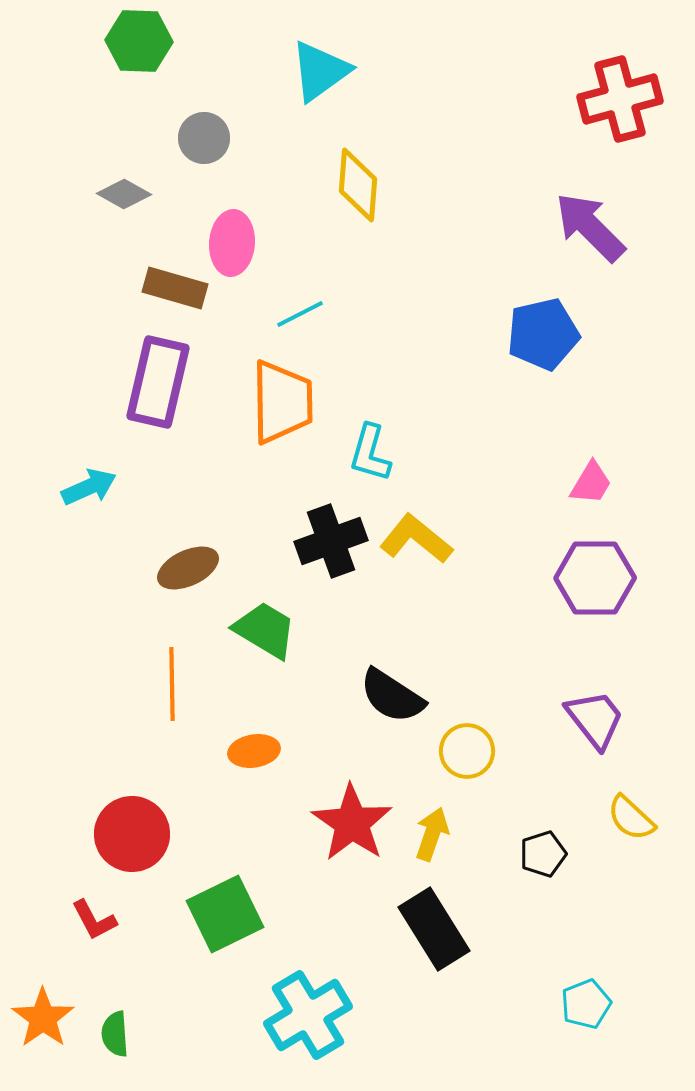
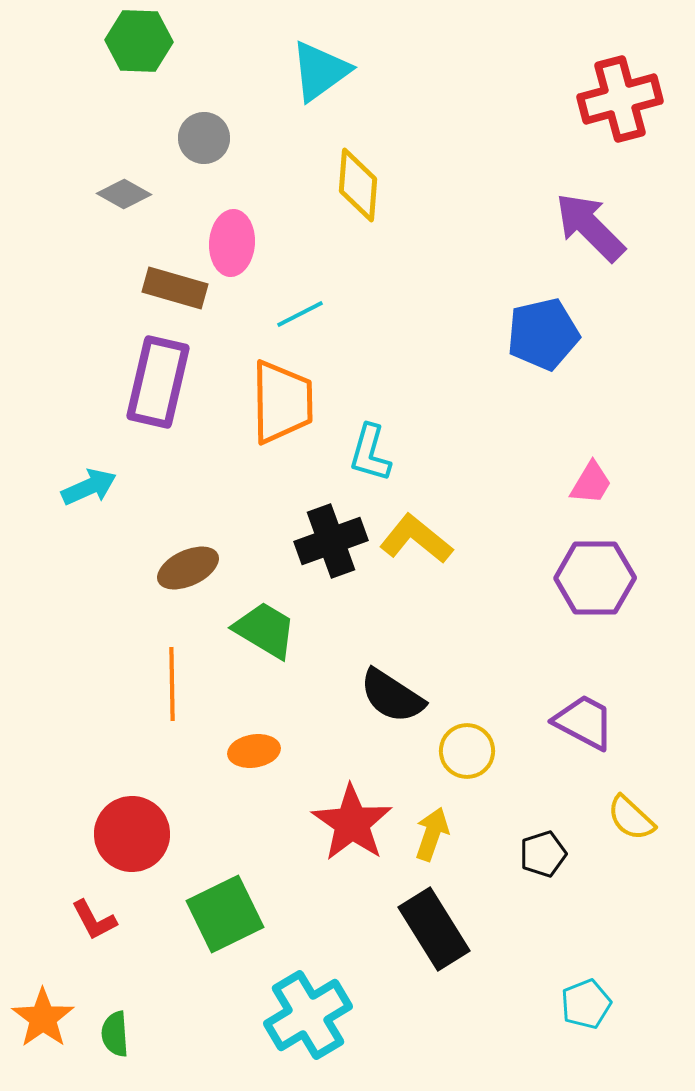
purple trapezoid: moved 11 px left, 3 px down; rotated 24 degrees counterclockwise
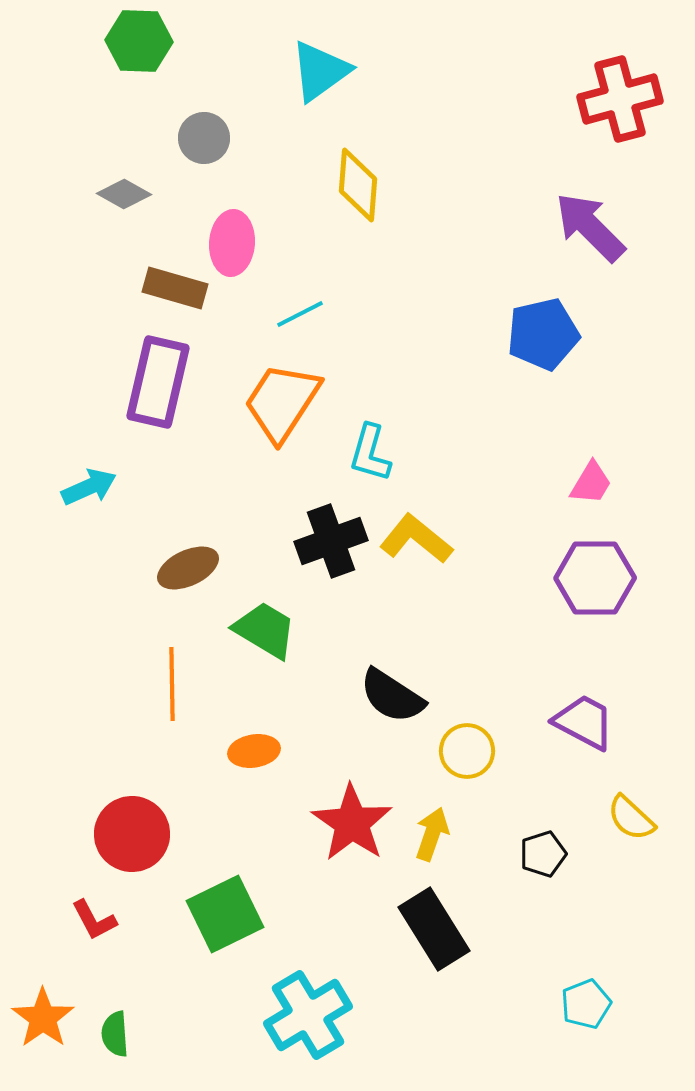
orange trapezoid: rotated 146 degrees counterclockwise
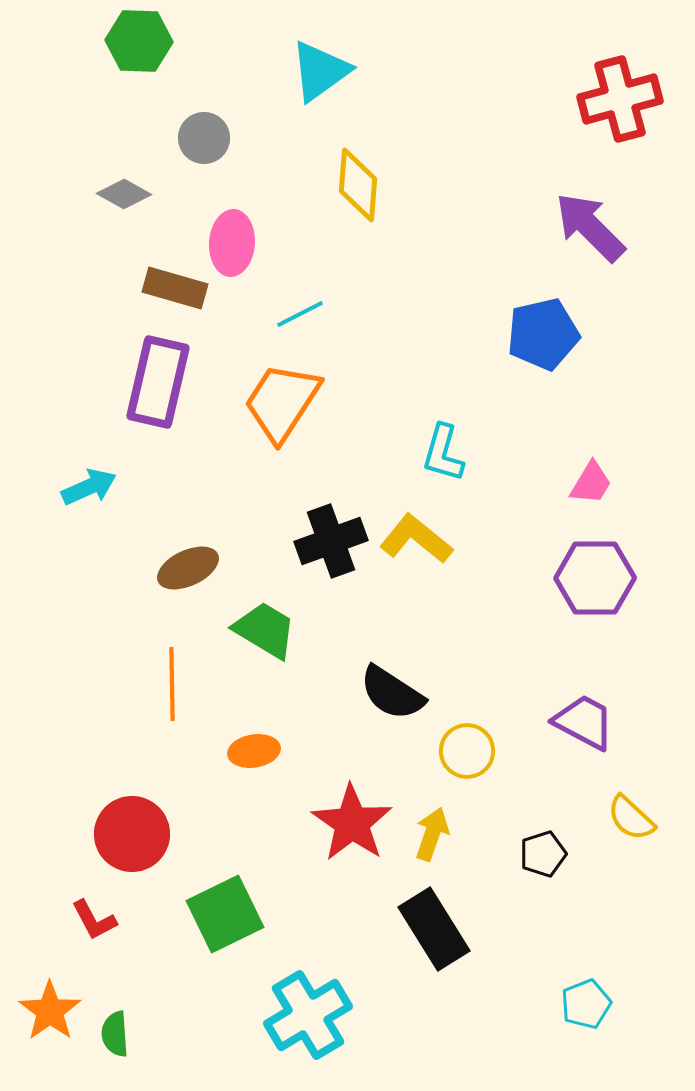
cyan L-shape: moved 73 px right
black semicircle: moved 3 px up
orange star: moved 7 px right, 7 px up
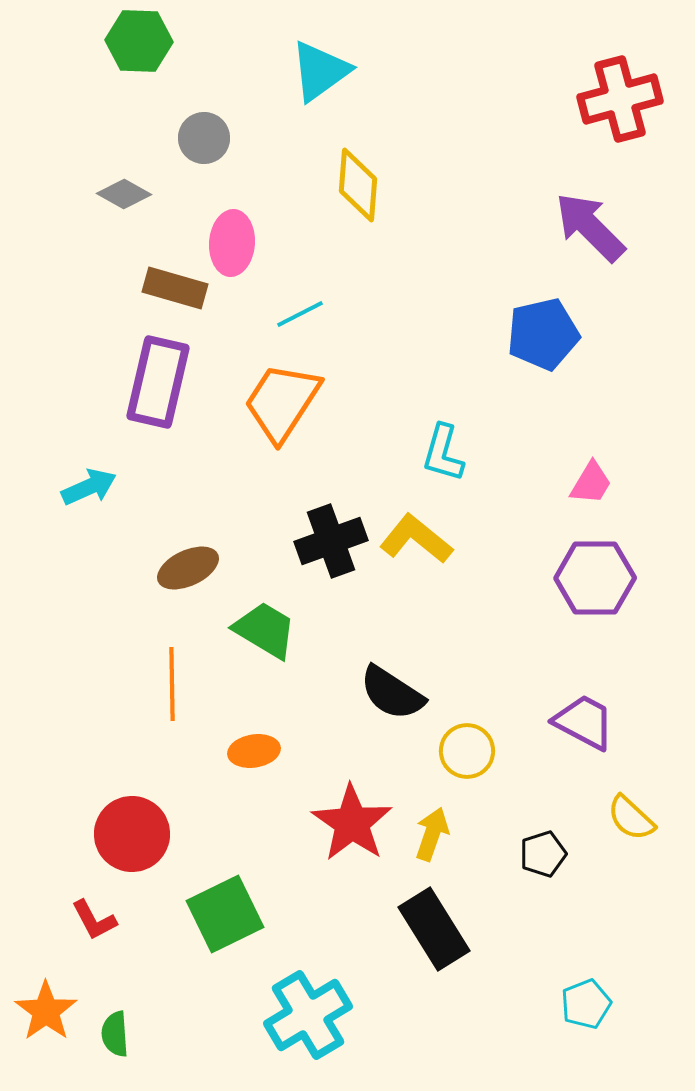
orange star: moved 4 px left
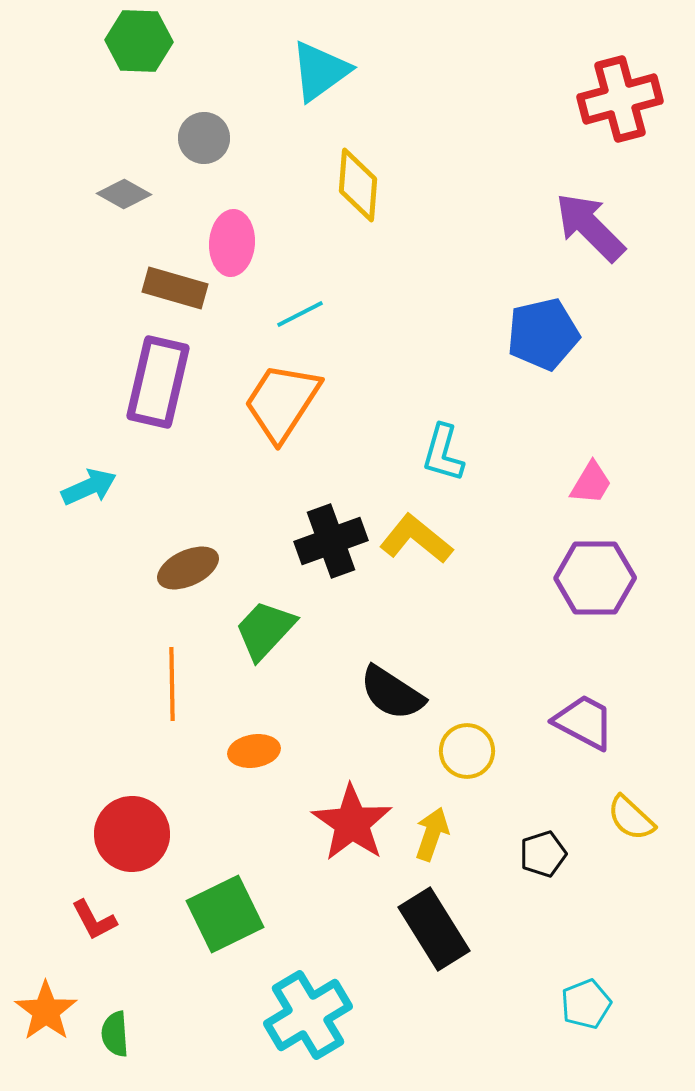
green trapezoid: rotated 78 degrees counterclockwise
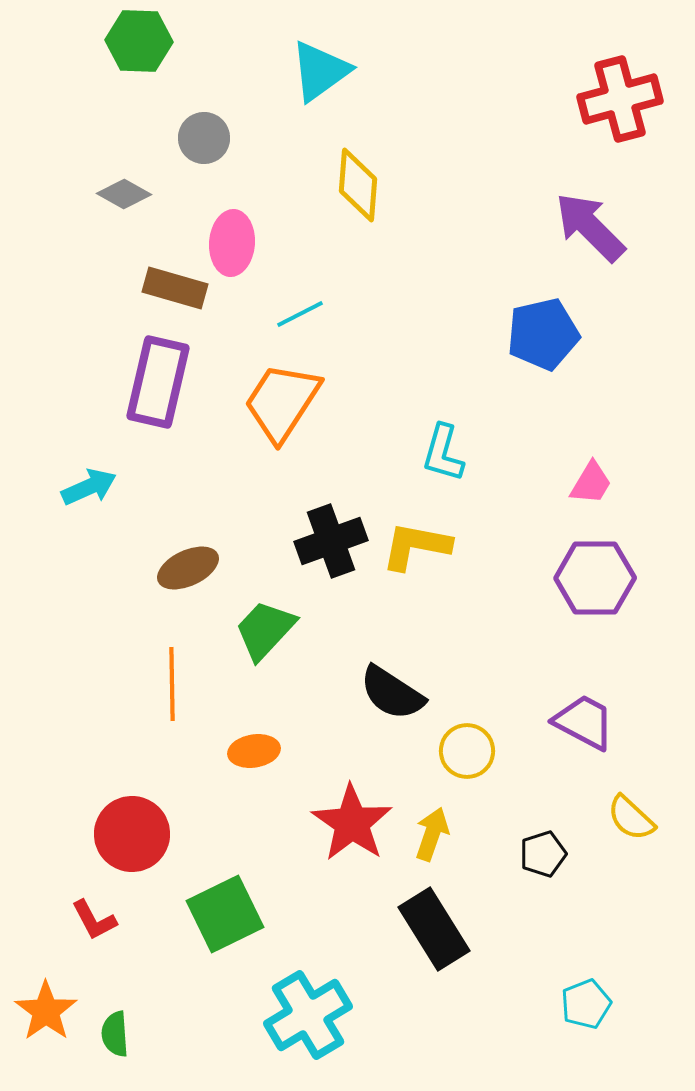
yellow L-shape: moved 7 px down; rotated 28 degrees counterclockwise
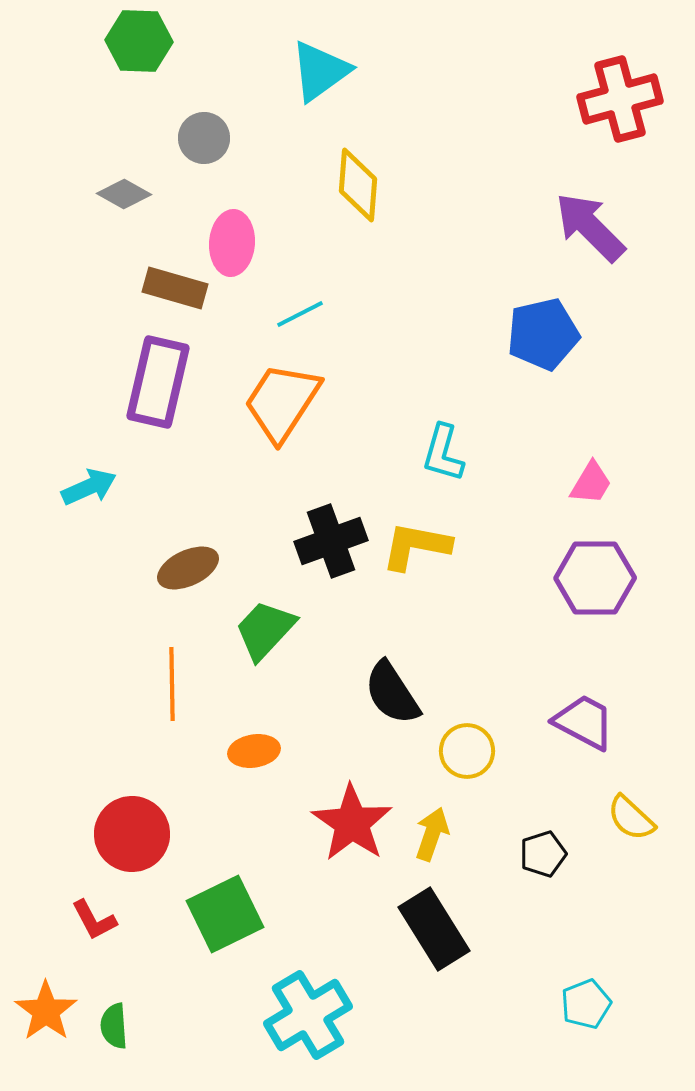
black semicircle: rotated 24 degrees clockwise
green semicircle: moved 1 px left, 8 px up
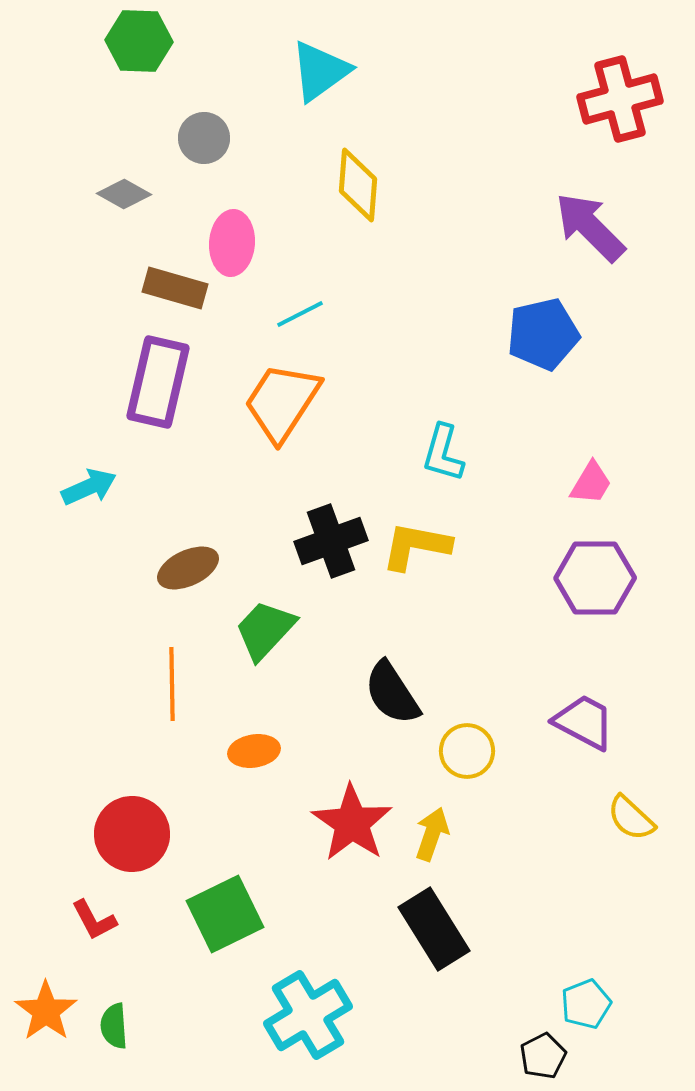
black pentagon: moved 202 px down; rotated 9 degrees counterclockwise
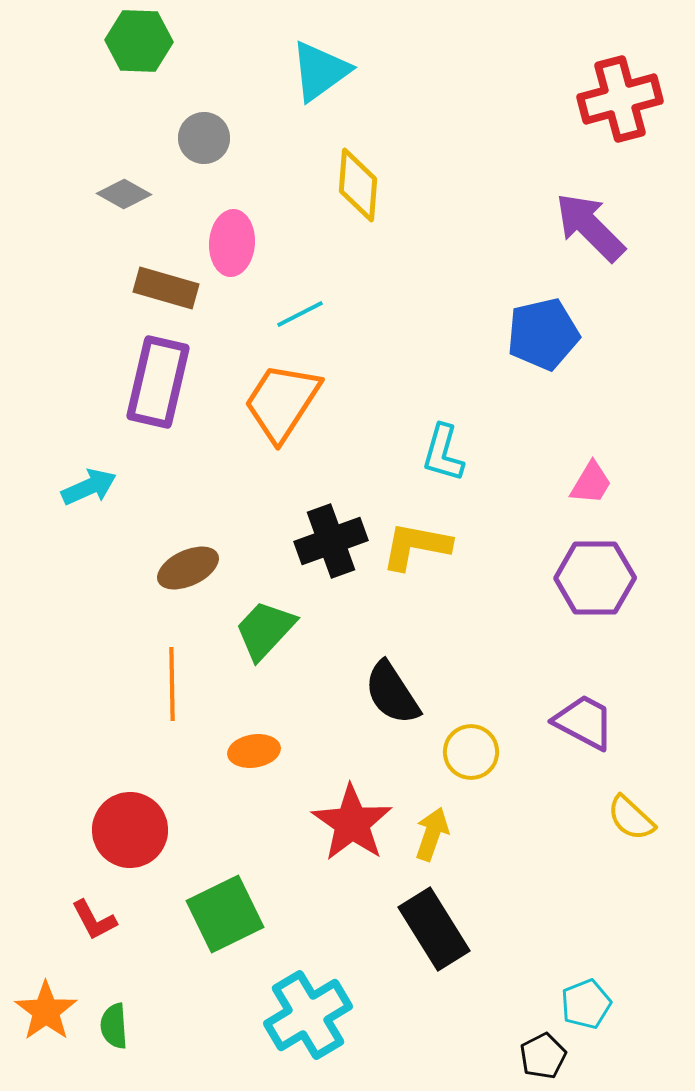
brown rectangle: moved 9 px left
yellow circle: moved 4 px right, 1 px down
red circle: moved 2 px left, 4 px up
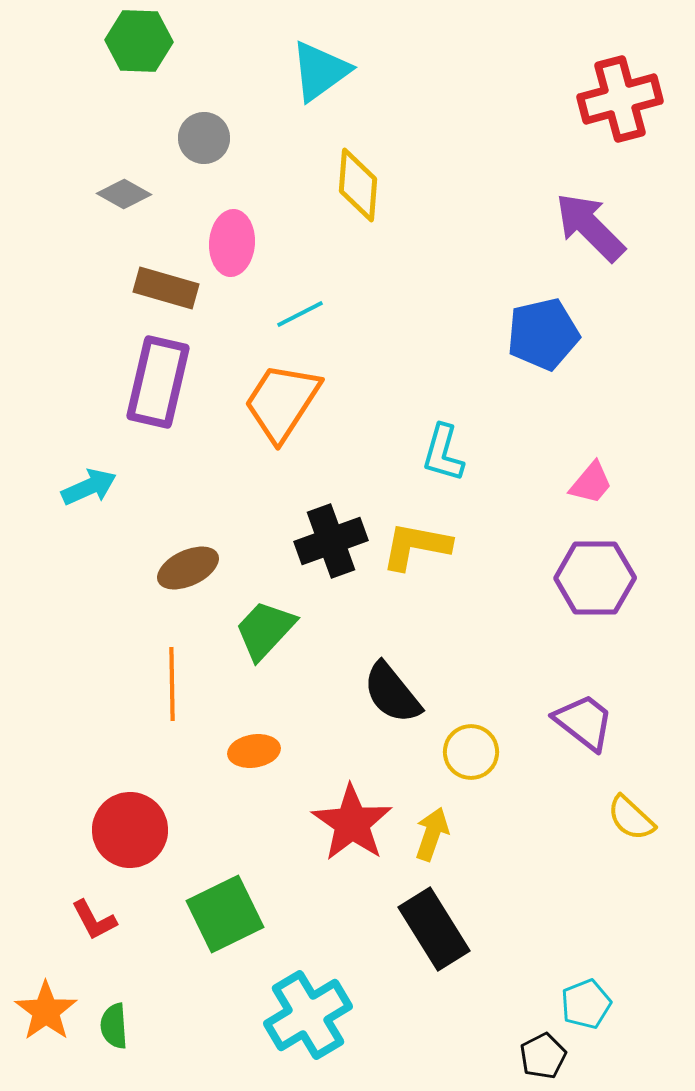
pink trapezoid: rotated 9 degrees clockwise
black semicircle: rotated 6 degrees counterclockwise
purple trapezoid: rotated 10 degrees clockwise
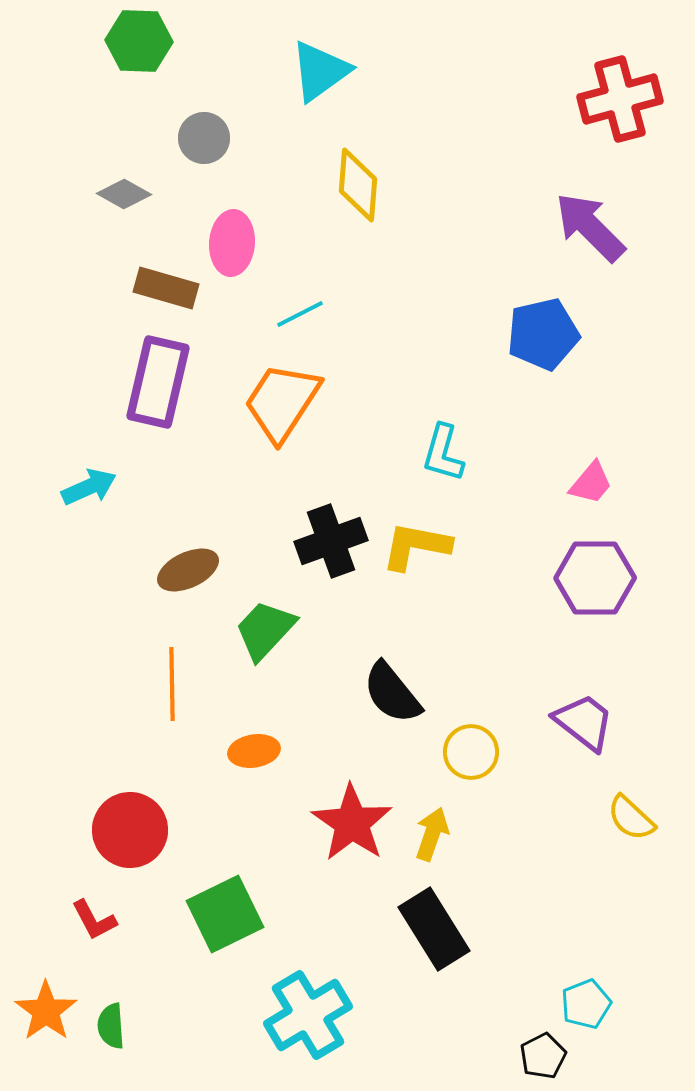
brown ellipse: moved 2 px down
green semicircle: moved 3 px left
